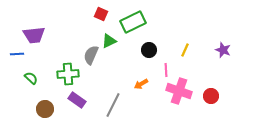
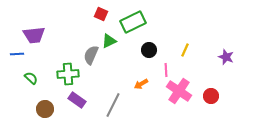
purple star: moved 3 px right, 7 px down
pink cross: rotated 15 degrees clockwise
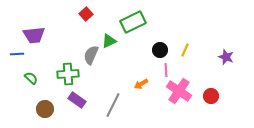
red square: moved 15 px left; rotated 24 degrees clockwise
black circle: moved 11 px right
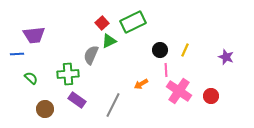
red square: moved 16 px right, 9 px down
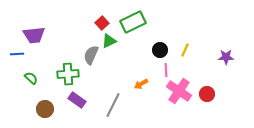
purple star: rotated 21 degrees counterclockwise
red circle: moved 4 px left, 2 px up
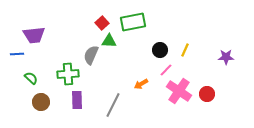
green rectangle: rotated 15 degrees clockwise
green triangle: rotated 28 degrees clockwise
pink line: rotated 48 degrees clockwise
purple rectangle: rotated 54 degrees clockwise
brown circle: moved 4 px left, 7 px up
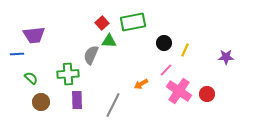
black circle: moved 4 px right, 7 px up
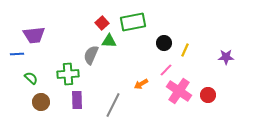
red circle: moved 1 px right, 1 px down
